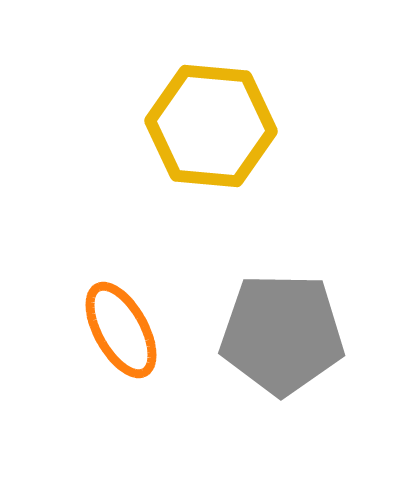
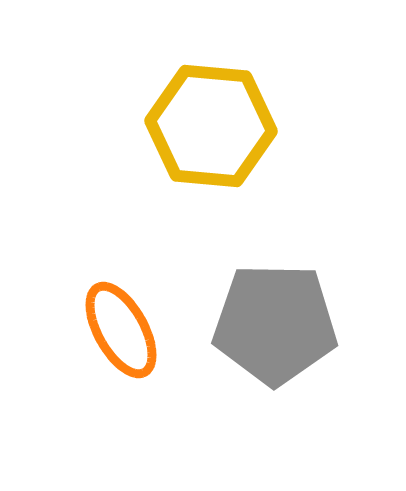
gray pentagon: moved 7 px left, 10 px up
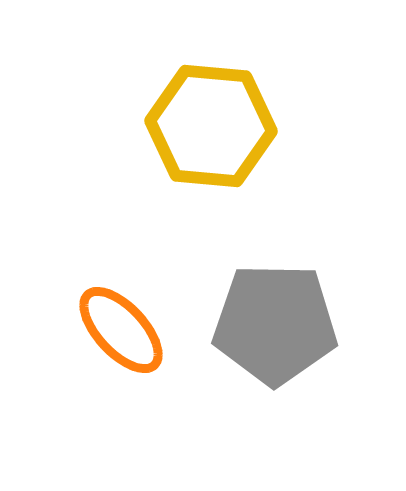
orange ellipse: rotated 14 degrees counterclockwise
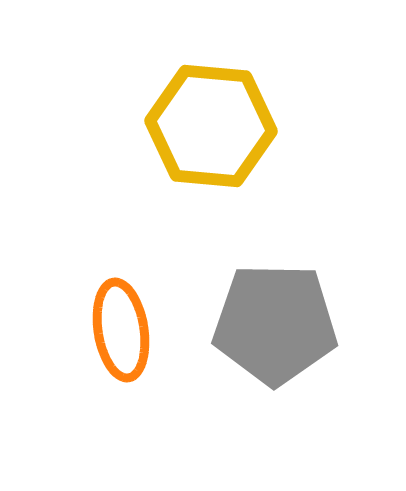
orange ellipse: rotated 34 degrees clockwise
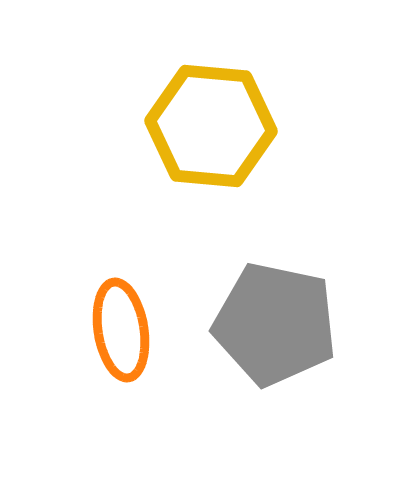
gray pentagon: rotated 11 degrees clockwise
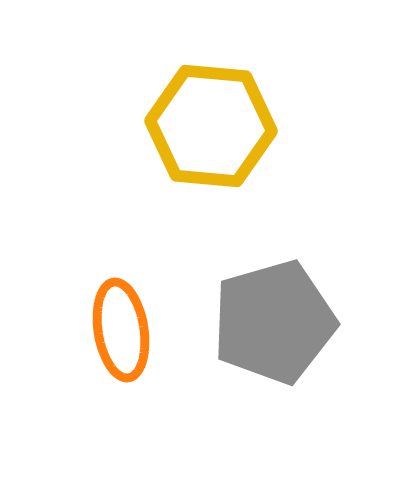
gray pentagon: moved 1 px left, 2 px up; rotated 28 degrees counterclockwise
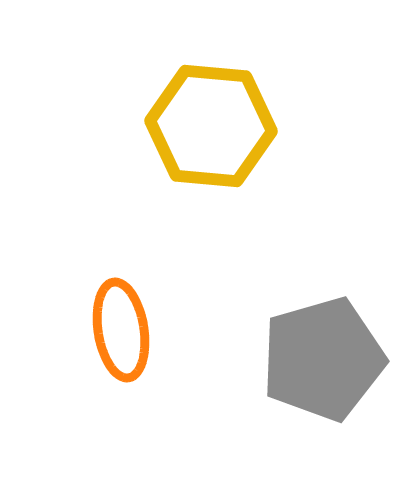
gray pentagon: moved 49 px right, 37 px down
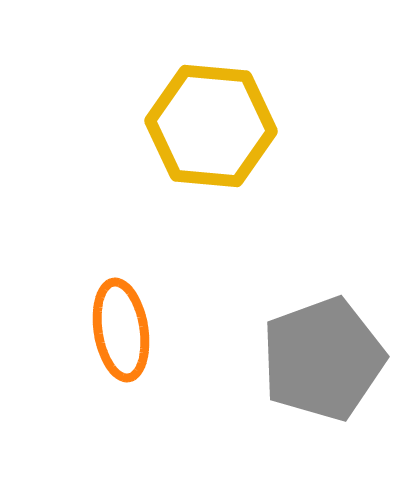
gray pentagon: rotated 4 degrees counterclockwise
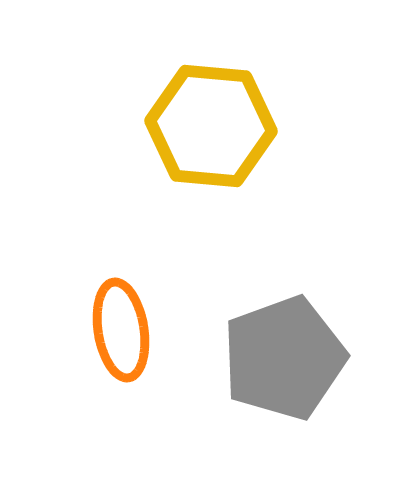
gray pentagon: moved 39 px left, 1 px up
